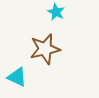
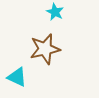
cyan star: moved 1 px left
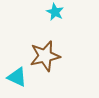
brown star: moved 7 px down
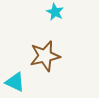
cyan triangle: moved 2 px left, 5 px down
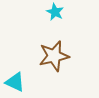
brown star: moved 9 px right
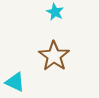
brown star: rotated 24 degrees counterclockwise
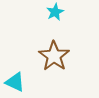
cyan star: rotated 18 degrees clockwise
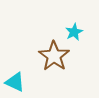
cyan star: moved 19 px right, 20 px down
